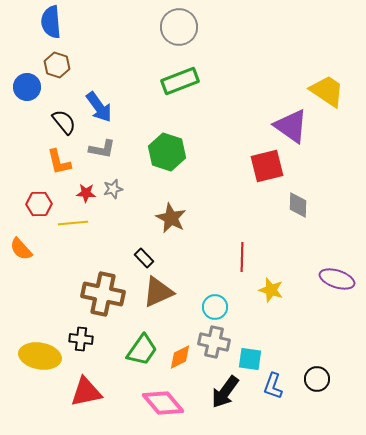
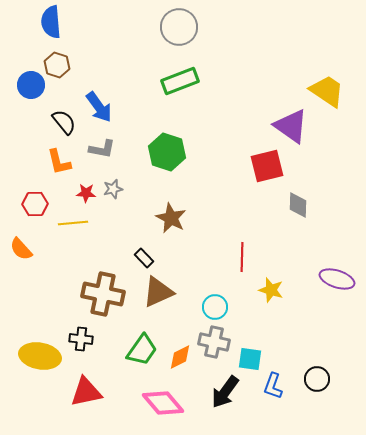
blue circle: moved 4 px right, 2 px up
red hexagon: moved 4 px left
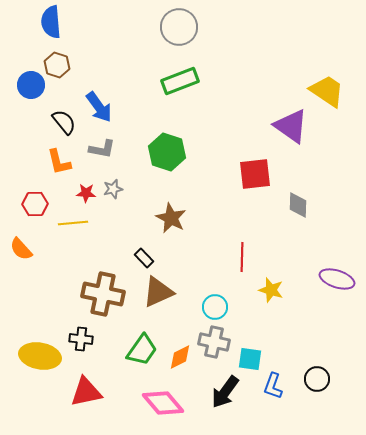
red square: moved 12 px left, 8 px down; rotated 8 degrees clockwise
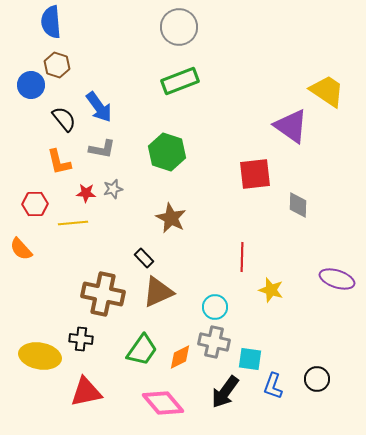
black semicircle: moved 3 px up
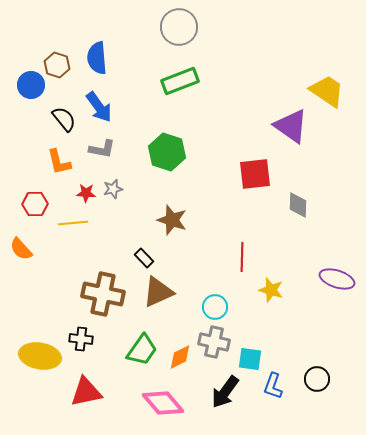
blue semicircle: moved 46 px right, 36 px down
brown star: moved 1 px right, 2 px down; rotated 8 degrees counterclockwise
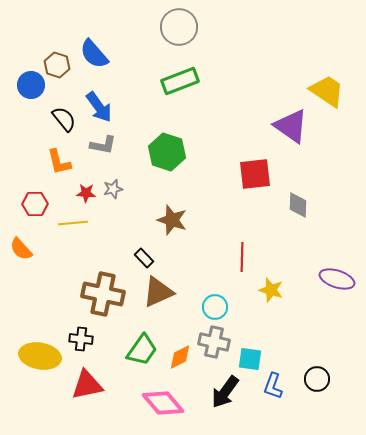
blue semicircle: moved 3 px left, 4 px up; rotated 36 degrees counterclockwise
gray L-shape: moved 1 px right, 4 px up
red triangle: moved 1 px right, 7 px up
